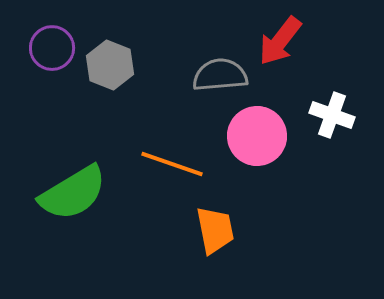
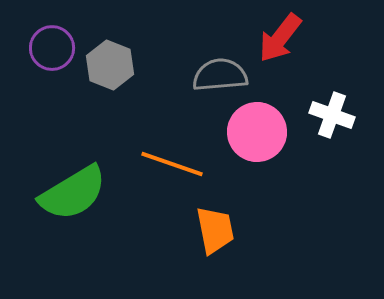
red arrow: moved 3 px up
pink circle: moved 4 px up
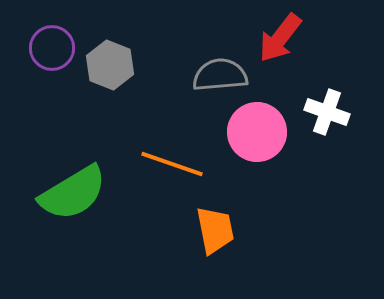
white cross: moved 5 px left, 3 px up
